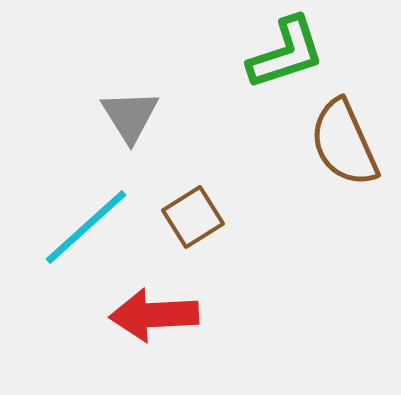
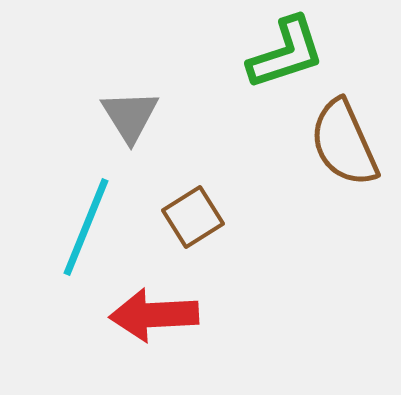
cyan line: rotated 26 degrees counterclockwise
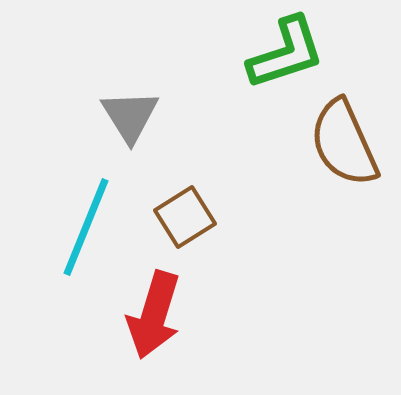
brown square: moved 8 px left
red arrow: rotated 70 degrees counterclockwise
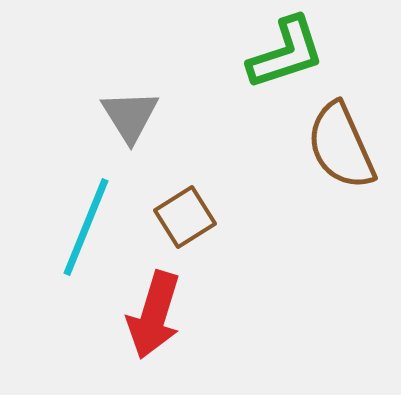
brown semicircle: moved 3 px left, 3 px down
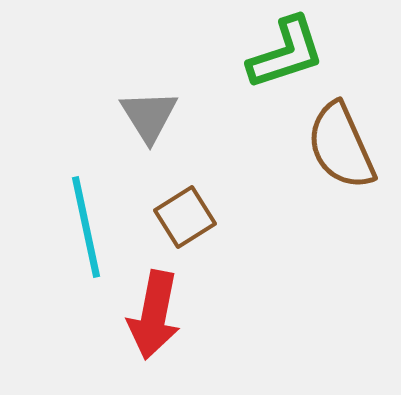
gray triangle: moved 19 px right
cyan line: rotated 34 degrees counterclockwise
red arrow: rotated 6 degrees counterclockwise
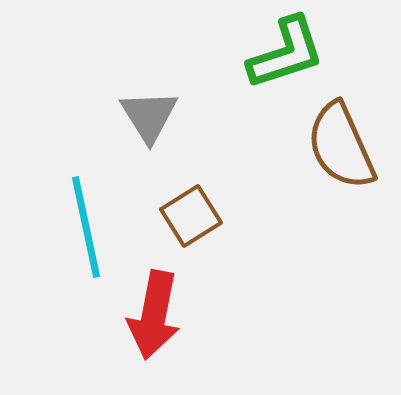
brown square: moved 6 px right, 1 px up
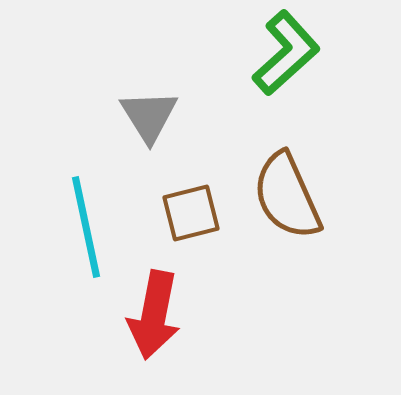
green L-shape: rotated 24 degrees counterclockwise
brown semicircle: moved 54 px left, 50 px down
brown square: moved 3 px up; rotated 18 degrees clockwise
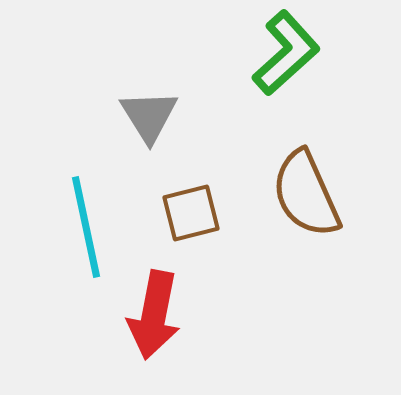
brown semicircle: moved 19 px right, 2 px up
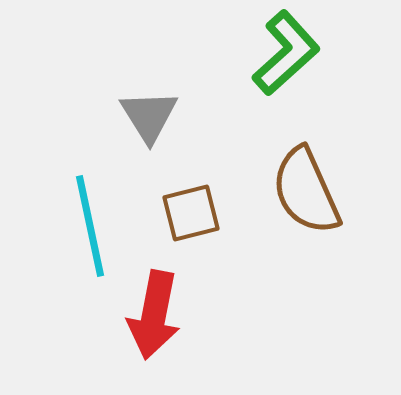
brown semicircle: moved 3 px up
cyan line: moved 4 px right, 1 px up
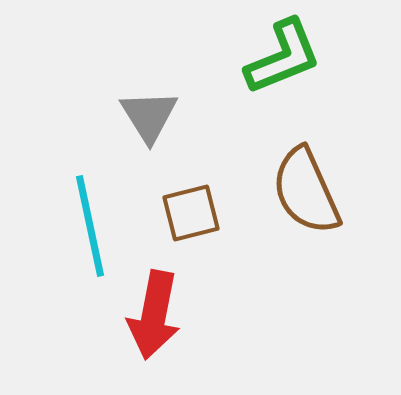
green L-shape: moved 3 px left, 4 px down; rotated 20 degrees clockwise
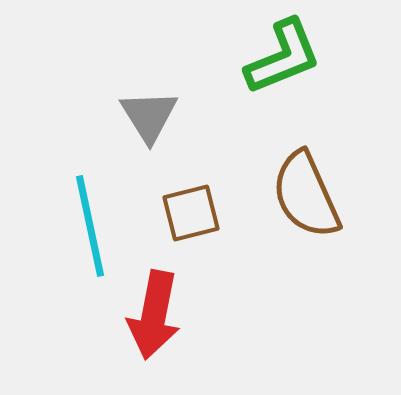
brown semicircle: moved 4 px down
